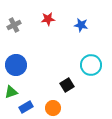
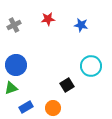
cyan circle: moved 1 px down
green triangle: moved 4 px up
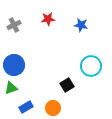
blue circle: moved 2 px left
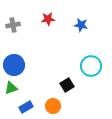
gray cross: moved 1 px left; rotated 16 degrees clockwise
orange circle: moved 2 px up
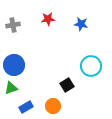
blue star: moved 1 px up
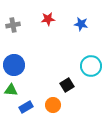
green triangle: moved 2 px down; rotated 24 degrees clockwise
orange circle: moved 1 px up
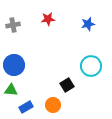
blue star: moved 7 px right; rotated 24 degrees counterclockwise
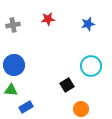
orange circle: moved 28 px right, 4 px down
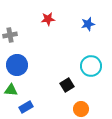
gray cross: moved 3 px left, 10 px down
blue circle: moved 3 px right
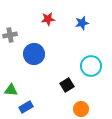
blue star: moved 6 px left, 1 px up
blue circle: moved 17 px right, 11 px up
